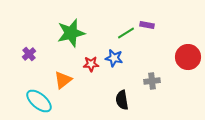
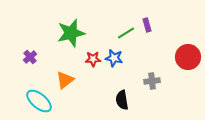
purple rectangle: rotated 64 degrees clockwise
purple cross: moved 1 px right, 3 px down
red star: moved 2 px right, 5 px up
orange triangle: moved 2 px right
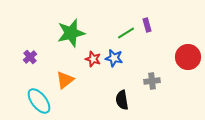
red star: rotated 21 degrees clockwise
cyan ellipse: rotated 12 degrees clockwise
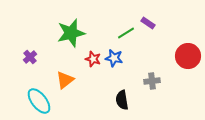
purple rectangle: moved 1 px right, 2 px up; rotated 40 degrees counterclockwise
red circle: moved 1 px up
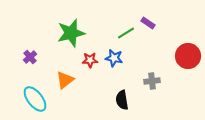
red star: moved 3 px left, 1 px down; rotated 21 degrees counterclockwise
cyan ellipse: moved 4 px left, 2 px up
